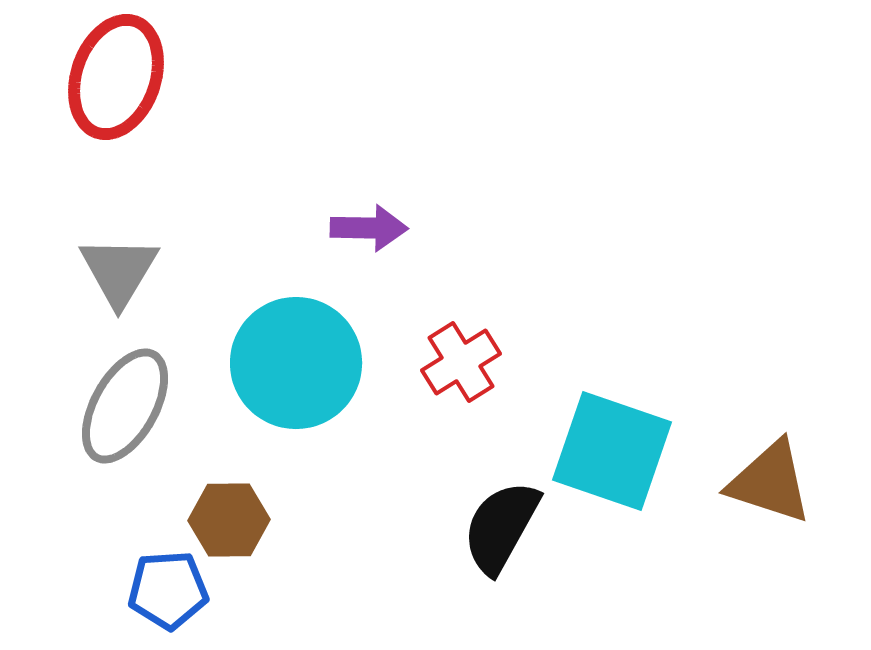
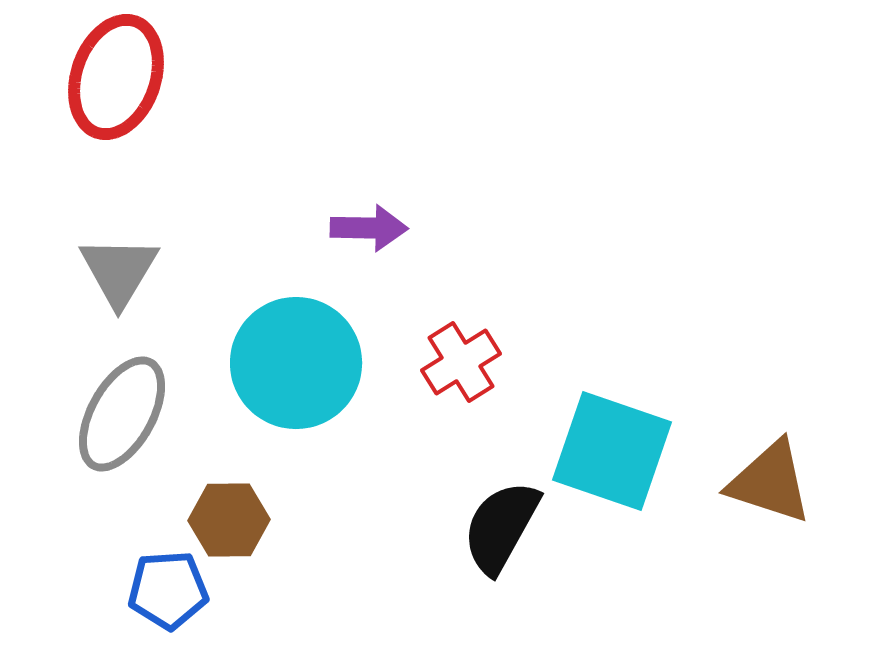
gray ellipse: moved 3 px left, 8 px down
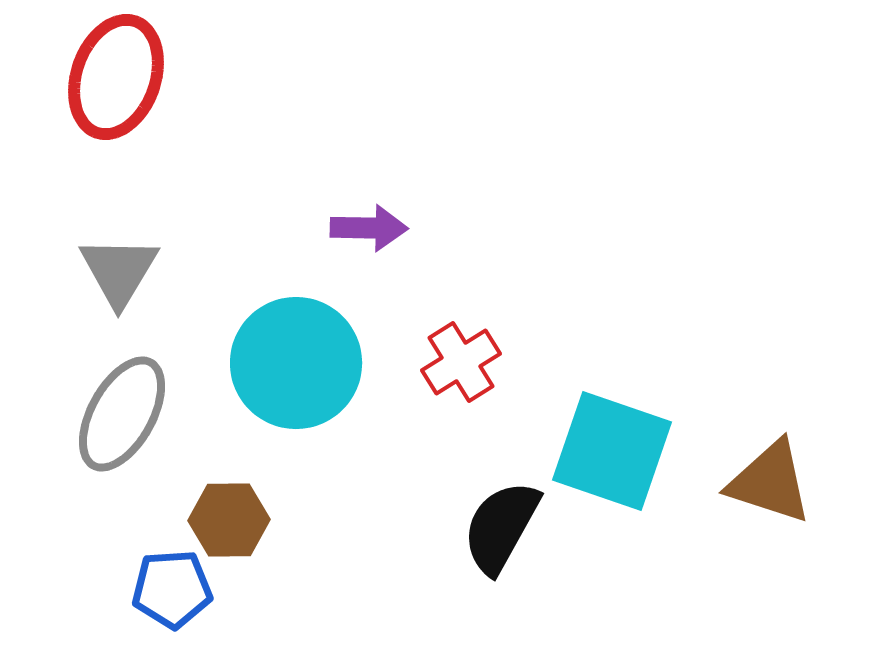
blue pentagon: moved 4 px right, 1 px up
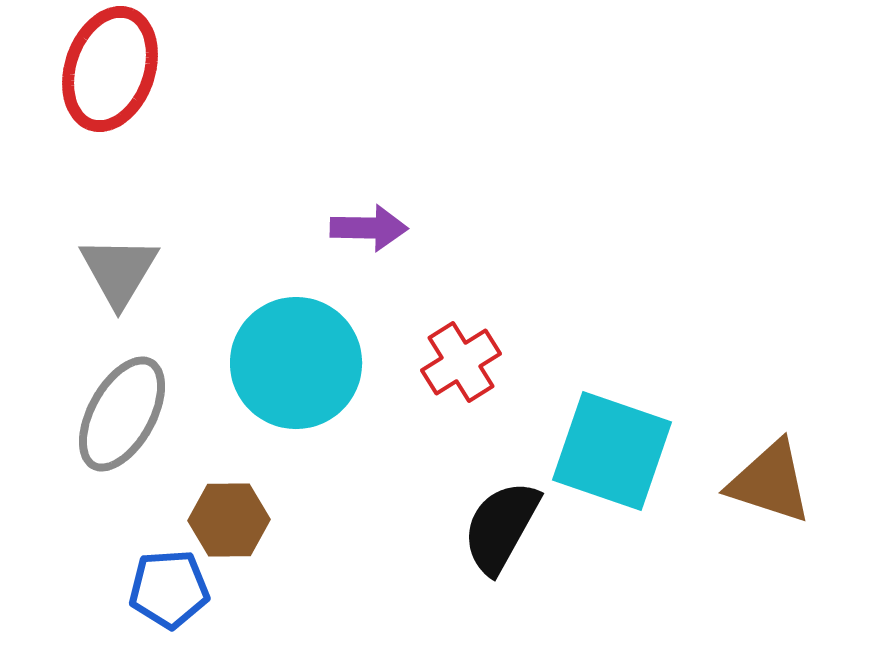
red ellipse: moved 6 px left, 8 px up
blue pentagon: moved 3 px left
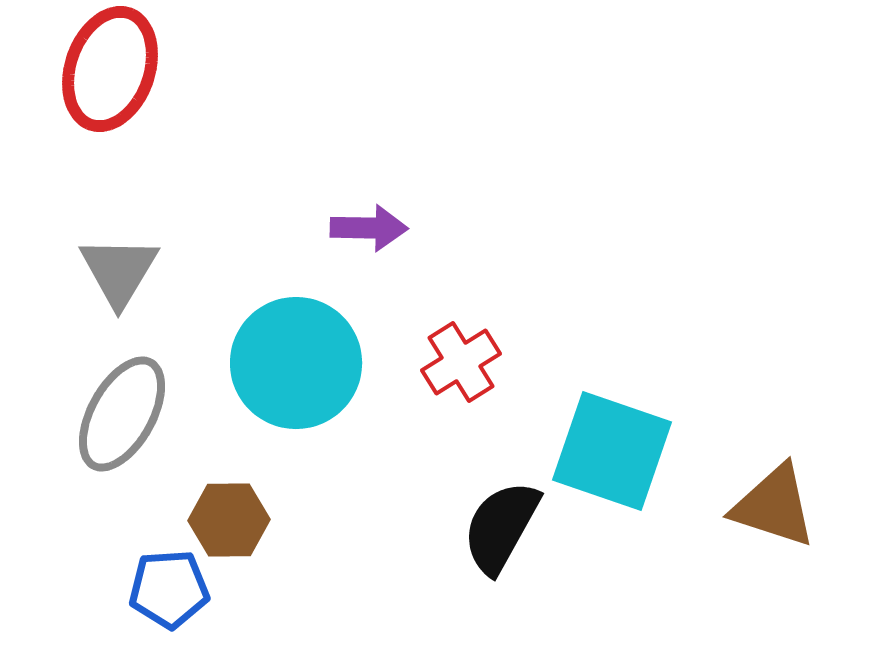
brown triangle: moved 4 px right, 24 px down
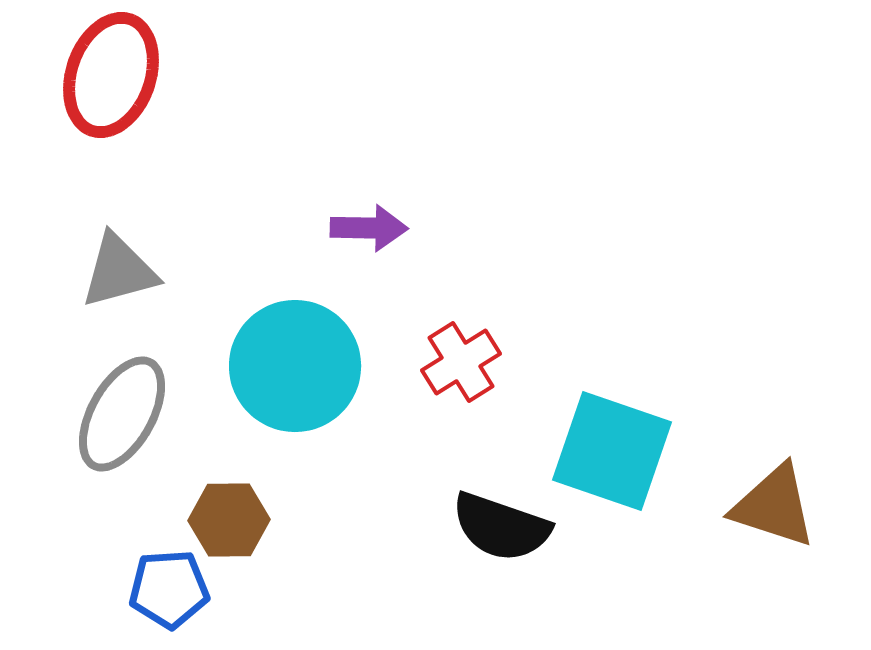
red ellipse: moved 1 px right, 6 px down
gray triangle: rotated 44 degrees clockwise
cyan circle: moved 1 px left, 3 px down
black semicircle: rotated 100 degrees counterclockwise
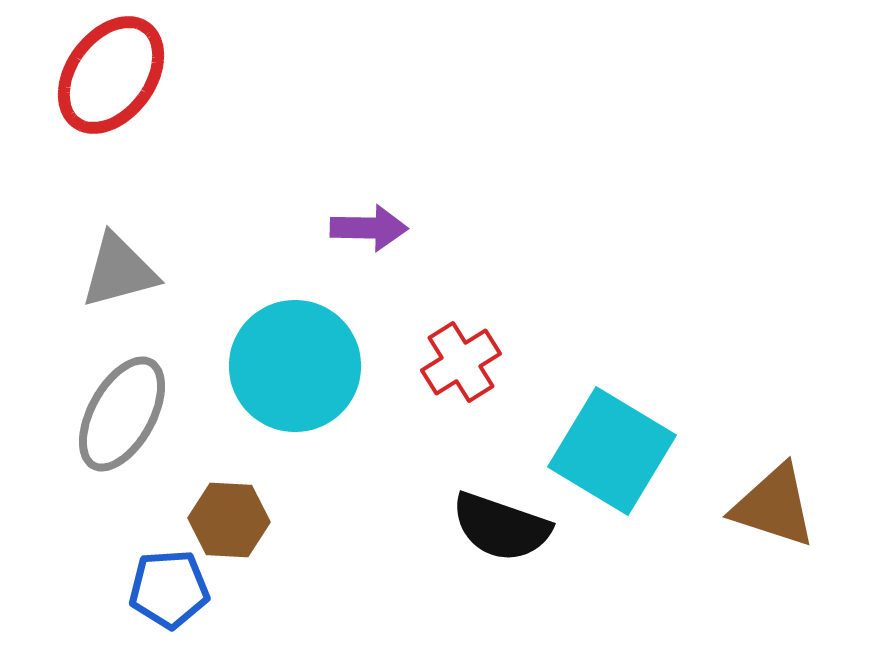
red ellipse: rotated 17 degrees clockwise
cyan square: rotated 12 degrees clockwise
brown hexagon: rotated 4 degrees clockwise
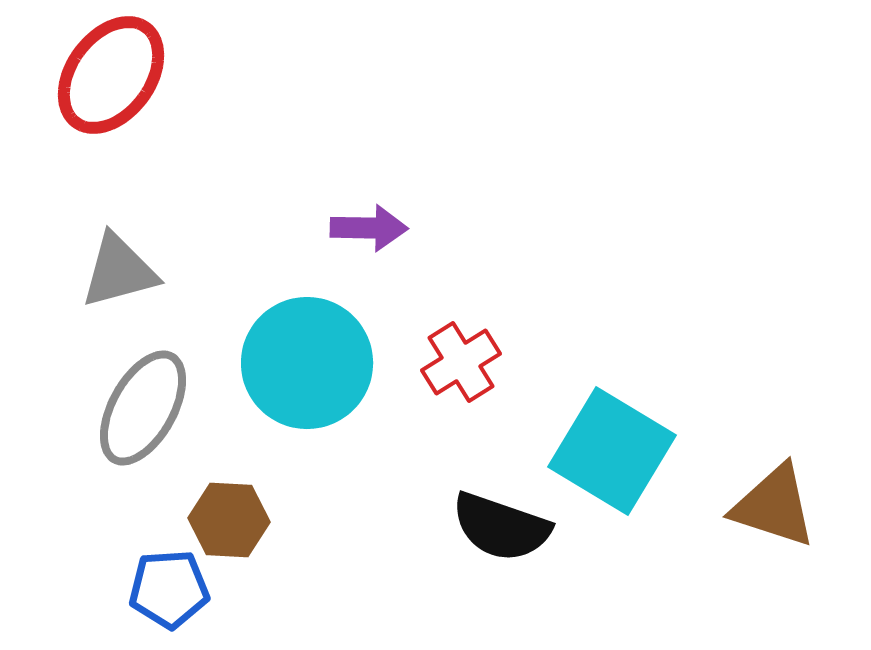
cyan circle: moved 12 px right, 3 px up
gray ellipse: moved 21 px right, 6 px up
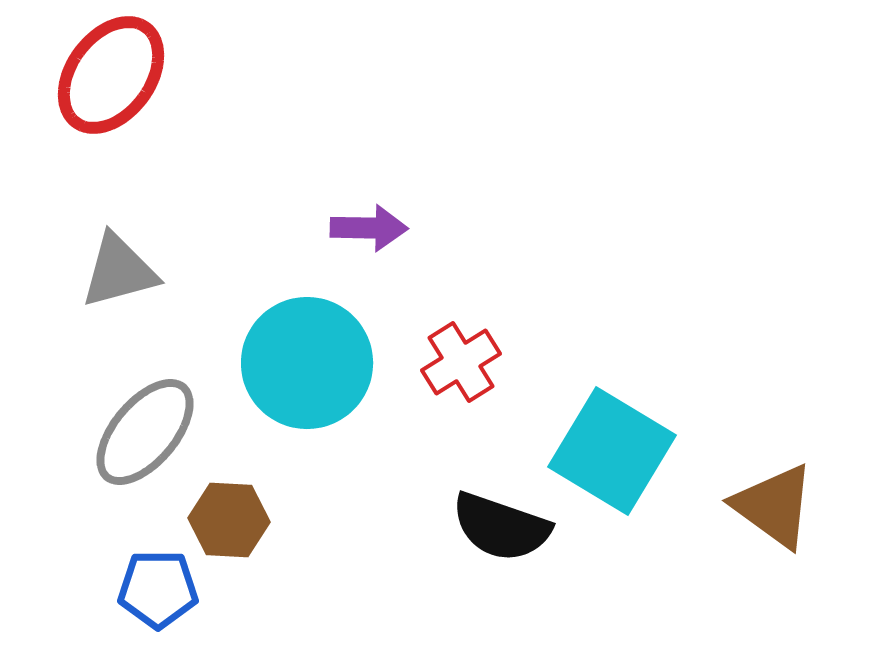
gray ellipse: moved 2 px right, 24 px down; rotated 11 degrees clockwise
brown triangle: rotated 18 degrees clockwise
blue pentagon: moved 11 px left; rotated 4 degrees clockwise
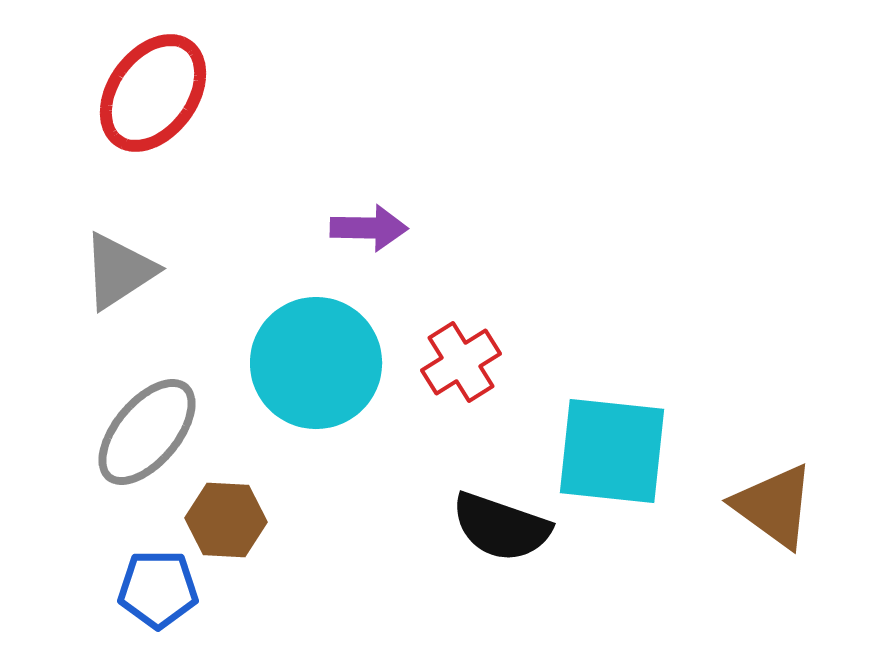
red ellipse: moved 42 px right, 18 px down
gray triangle: rotated 18 degrees counterclockwise
cyan circle: moved 9 px right
gray ellipse: moved 2 px right
cyan square: rotated 25 degrees counterclockwise
brown hexagon: moved 3 px left
